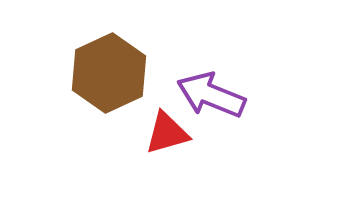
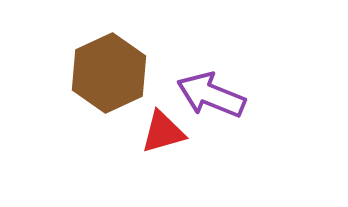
red triangle: moved 4 px left, 1 px up
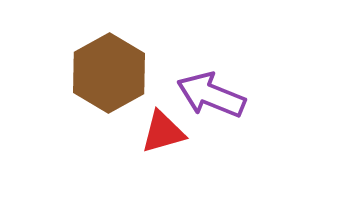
brown hexagon: rotated 4 degrees counterclockwise
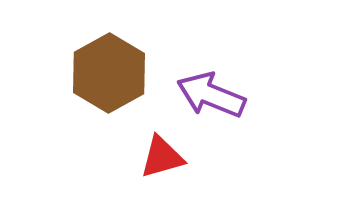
red triangle: moved 1 px left, 25 px down
